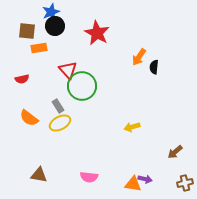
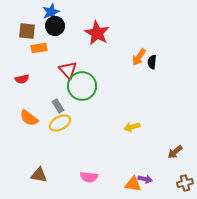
black semicircle: moved 2 px left, 5 px up
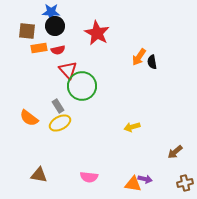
blue star: rotated 24 degrees clockwise
black semicircle: rotated 16 degrees counterclockwise
red semicircle: moved 36 px right, 29 px up
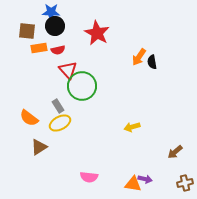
brown triangle: moved 28 px up; rotated 42 degrees counterclockwise
